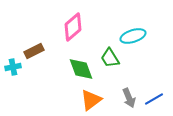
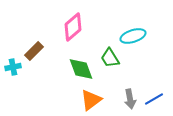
brown rectangle: rotated 18 degrees counterclockwise
gray arrow: moved 1 px right, 1 px down; rotated 12 degrees clockwise
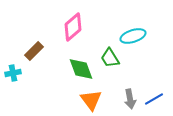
cyan cross: moved 6 px down
orange triangle: rotated 30 degrees counterclockwise
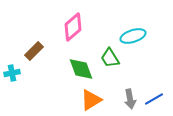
cyan cross: moved 1 px left
orange triangle: rotated 35 degrees clockwise
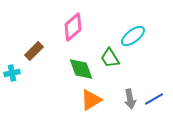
cyan ellipse: rotated 20 degrees counterclockwise
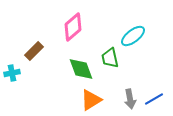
green trapezoid: rotated 20 degrees clockwise
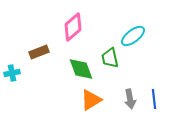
brown rectangle: moved 5 px right, 1 px down; rotated 24 degrees clockwise
blue line: rotated 66 degrees counterclockwise
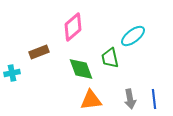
orange triangle: rotated 25 degrees clockwise
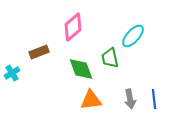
cyan ellipse: rotated 10 degrees counterclockwise
cyan cross: rotated 21 degrees counterclockwise
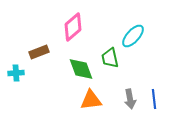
cyan cross: moved 4 px right; rotated 28 degrees clockwise
